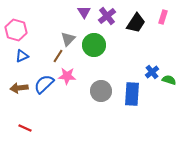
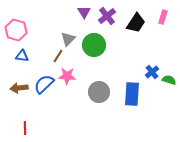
blue triangle: rotated 32 degrees clockwise
gray circle: moved 2 px left, 1 px down
red line: rotated 64 degrees clockwise
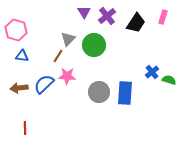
blue rectangle: moved 7 px left, 1 px up
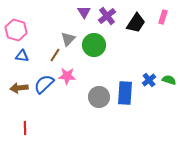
brown line: moved 3 px left, 1 px up
blue cross: moved 3 px left, 8 px down
gray circle: moved 5 px down
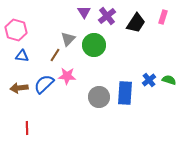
red line: moved 2 px right
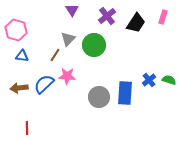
purple triangle: moved 12 px left, 2 px up
